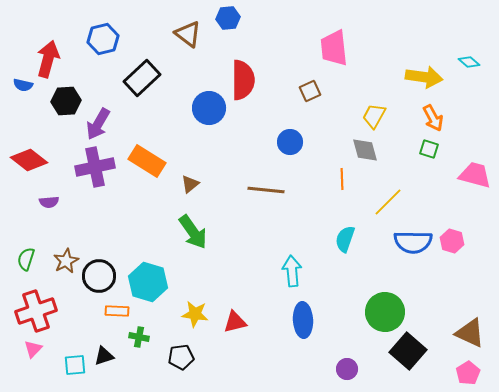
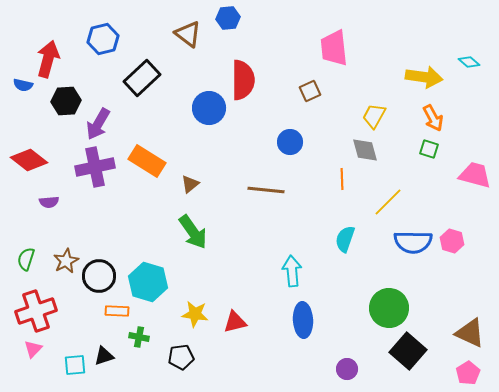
green circle at (385, 312): moved 4 px right, 4 px up
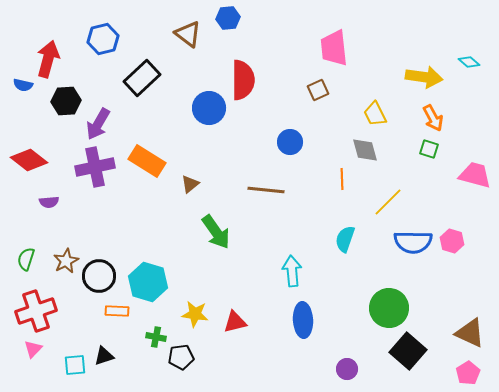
brown square at (310, 91): moved 8 px right, 1 px up
yellow trapezoid at (374, 116): moved 1 px right, 2 px up; rotated 56 degrees counterclockwise
green arrow at (193, 232): moved 23 px right
green cross at (139, 337): moved 17 px right
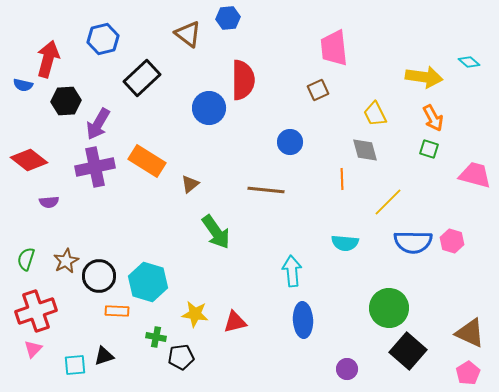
cyan semicircle at (345, 239): moved 4 px down; rotated 104 degrees counterclockwise
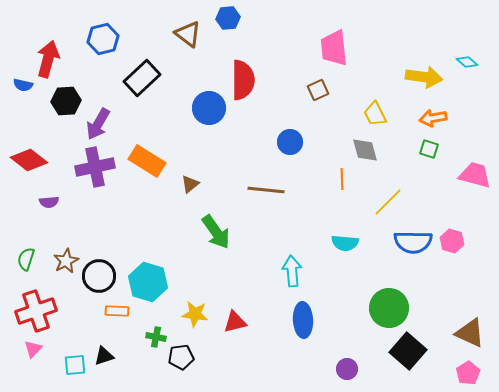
cyan diamond at (469, 62): moved 2 px left
orange arrow at (433, 118): rotated 108 degrees clockwise
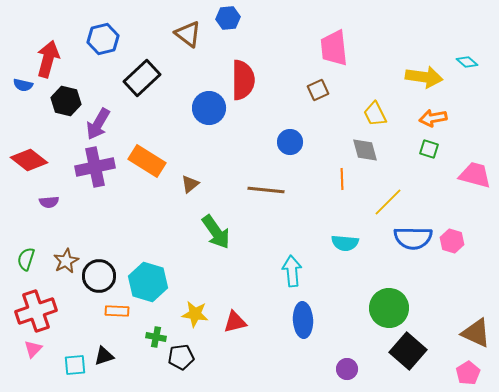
black hexagon at (66, 101): rotated 16 degrees clockwise
blue semicircle at (413, 242): moved 4 px up
brown triangle at (470, 333): moved 6 px right
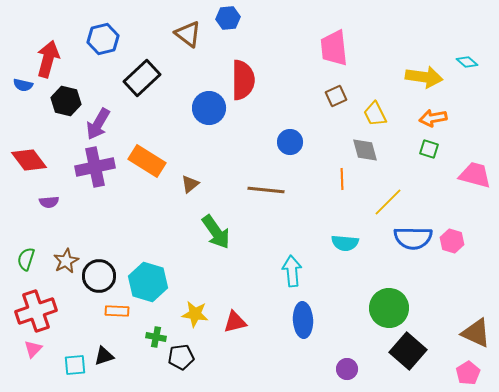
brown square at (318, 90): moved 18 px right, 6 px down
red diamond at (29, 160): rotated 15 degrees clockwise
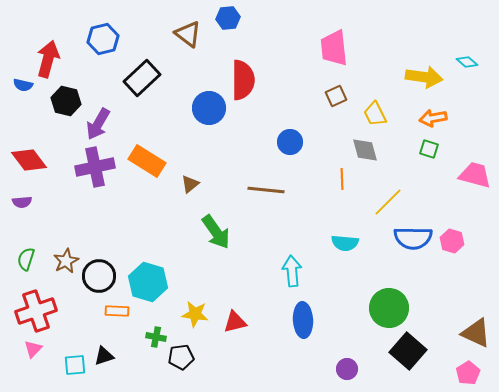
purple semicircle at (49, 202): moved 27 px left
